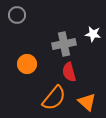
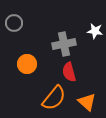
gray circle: moved 3 px left, 8 px down
white star: moved 2 px right, 3 px up
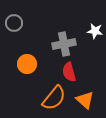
orange triangle: moved 2 px left, 2 px up
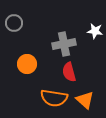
orange semicircle: rotated 60 degrees clockwise
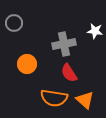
red semicircle: moved 1 px down; rotated 18 degrees counterclockwise
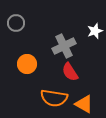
gray circle: moved 2 px right
white star: rotated 28 degrees counterclockwise
gray cross: moved 2 px down; rotated 15 degrees counterclockwise
red semicircle: moved 1 px right, 1 px up
orange triangle: moved 1 px left, 4 px down; rotated 12 degrees counterclockwise
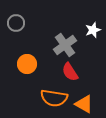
white star: moved 2 px left, 1 px up
gray cross: moved 1 px right, 1 px up; rotated 10 degrees counterclockwise
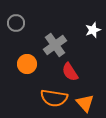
gray cross: moved 10 px left
orange triangle: moved 1 px right, 1 px up; rotated 18 degrees clockwise
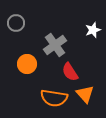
orange triangle: moved 9 px up
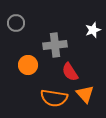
gray cross: rotated 30 degrees clockwise
orange circle: moved 1 px right, 1 px down
